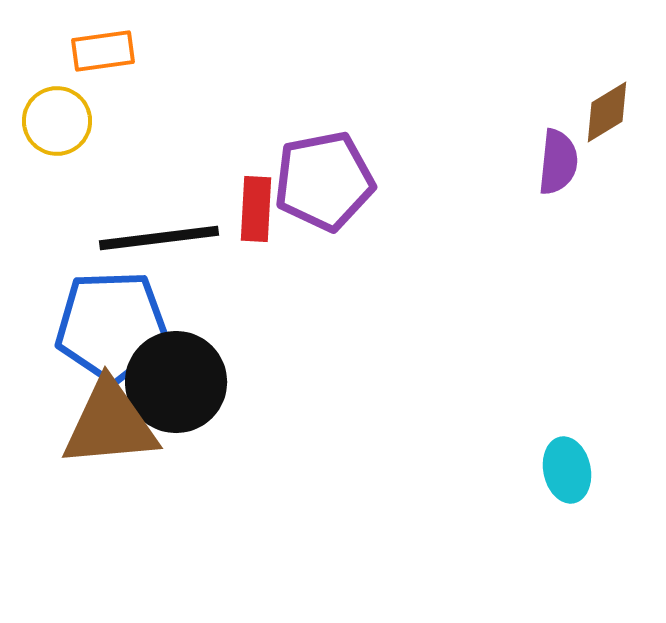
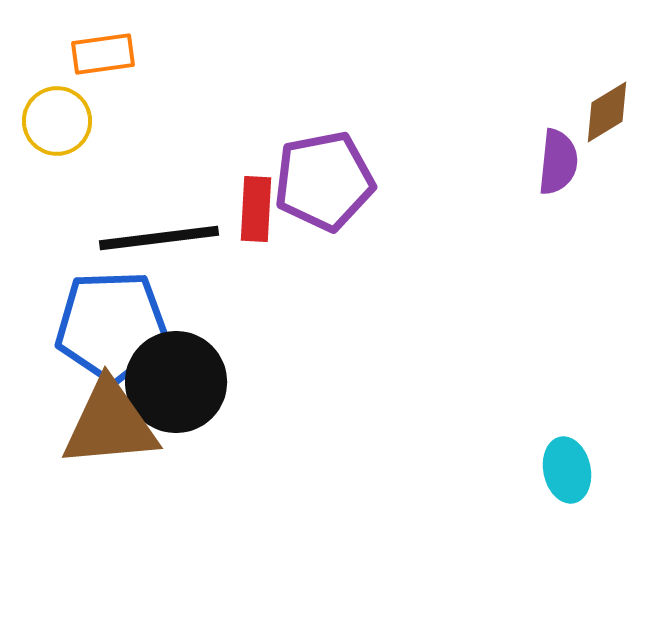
orange rectangle: moved 3 px down
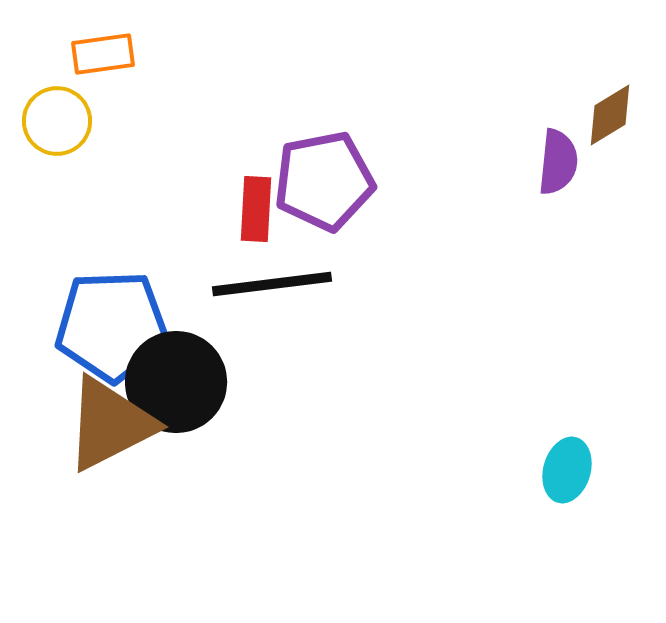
brown diamond: moved 3 px right, 3 px down
black line: moved 113 px right, 46 px down
brown triangle: rotated 22 degrees counterclockwise
cyan ellipse: rotated 28 degrees clockwise
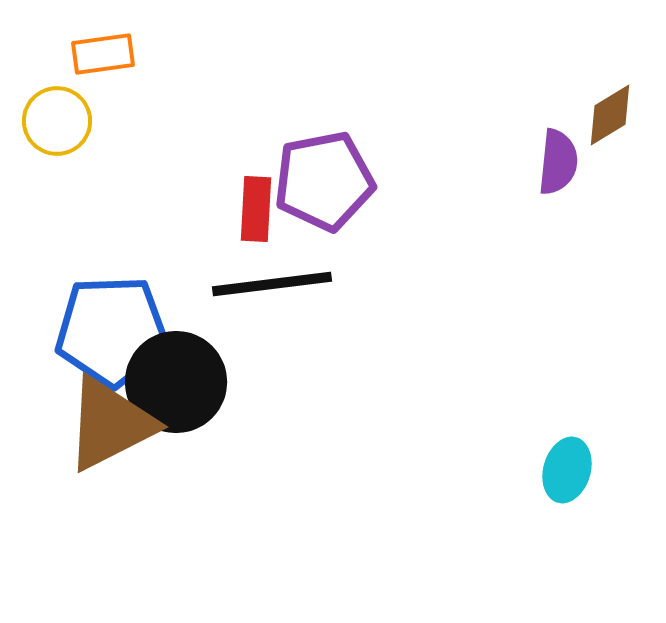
blue pentagon: moved 5 px down
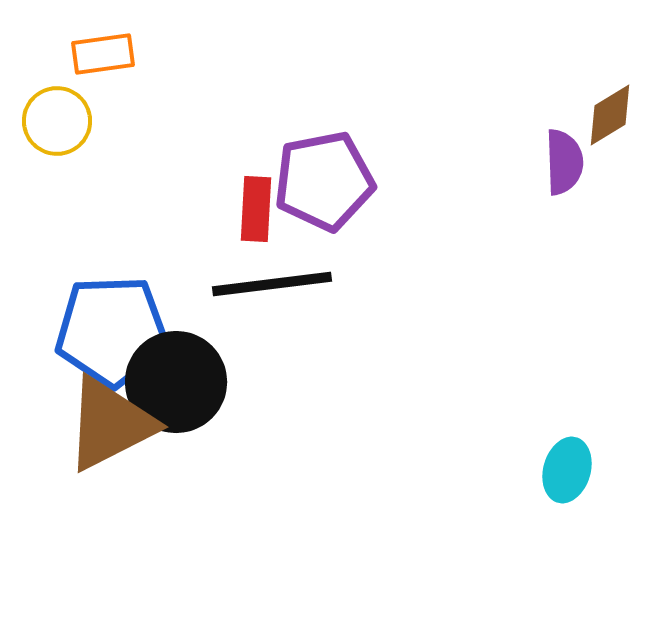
purple semicircle: moved 6 px right; rotated 8 degrees counterclockwise
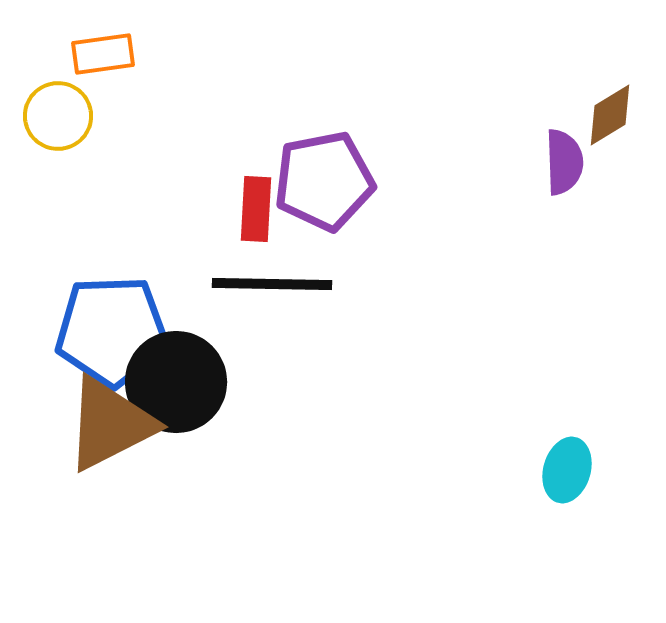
yellow circle: moved 1 px right, 5 px up
black line: rotated 8 degrees clockwise
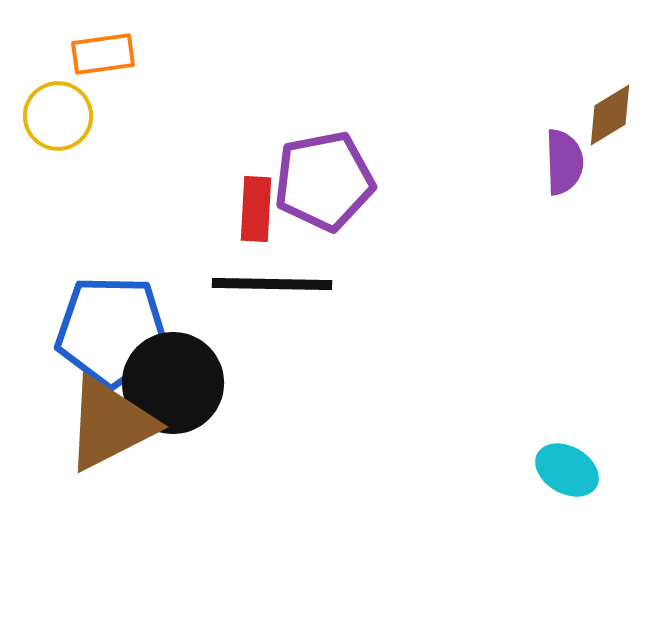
blue pentagon: rotated 3 degrees clockwise
black circle: moved 3 px left, 1 px down
cyan ellipse: rotated 76 degrees counterclockwise
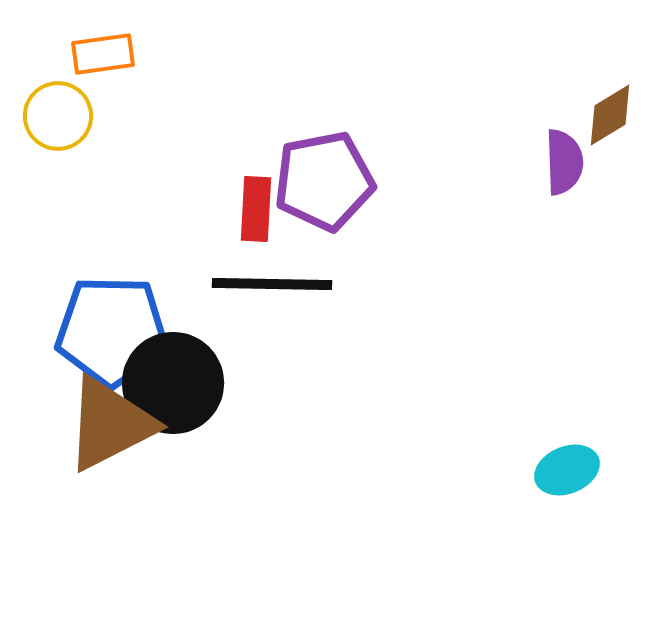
cyan ellipse: rotated 52 degrees counterclockwise
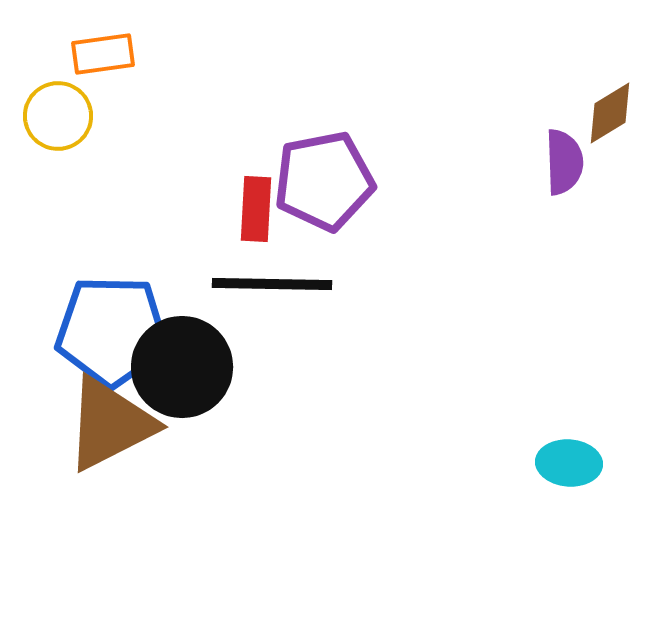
brown diamond: moved 2 px up
black circle: moved 9 px right, 16 px up
cyan ellipse: moved 2 px right, 7 px up; rotated 26 degrees clockwise
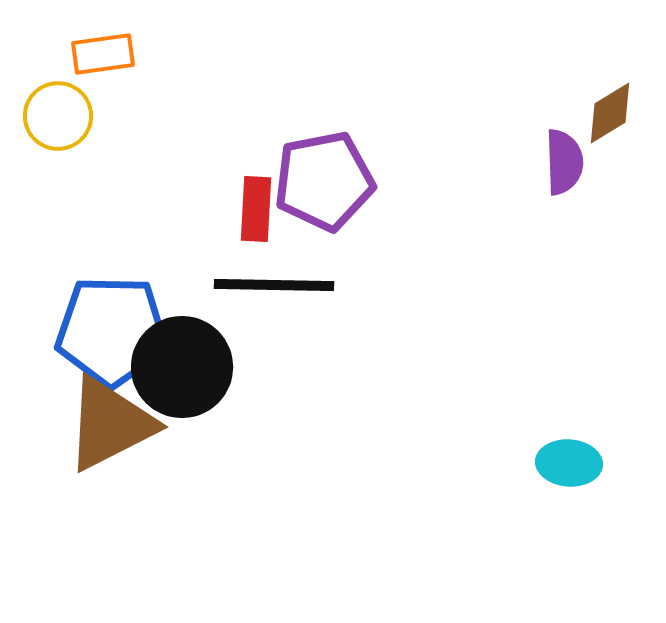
black line: moved 2 px right, 1 px down
